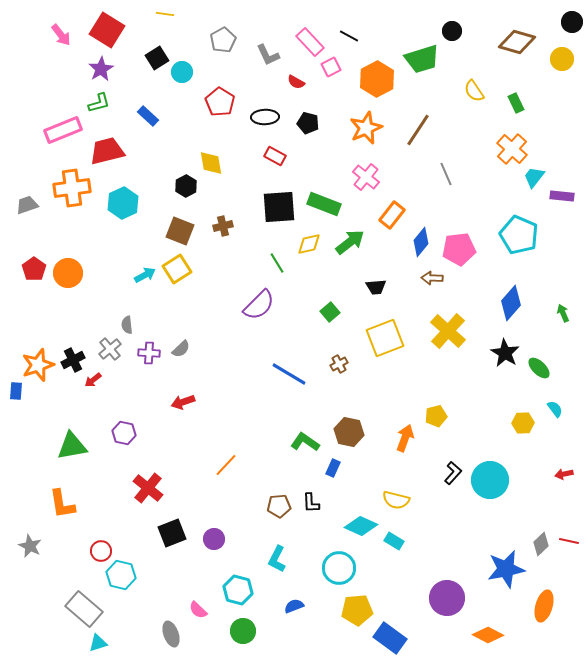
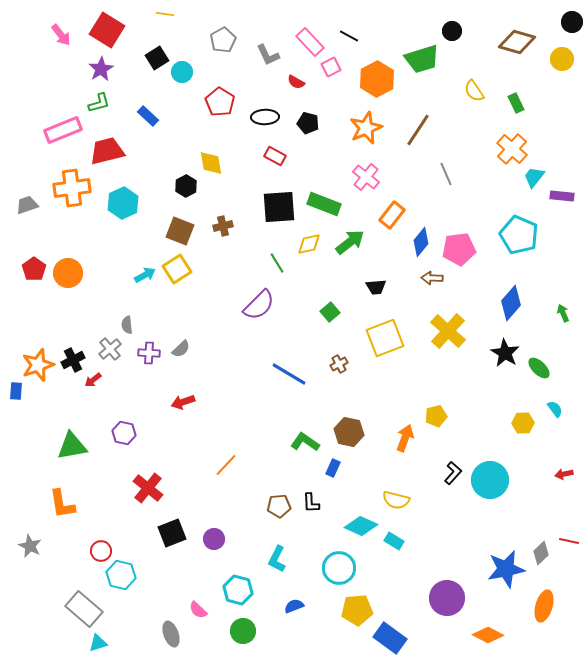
gray diamond at (541, 544): moved 9 px down
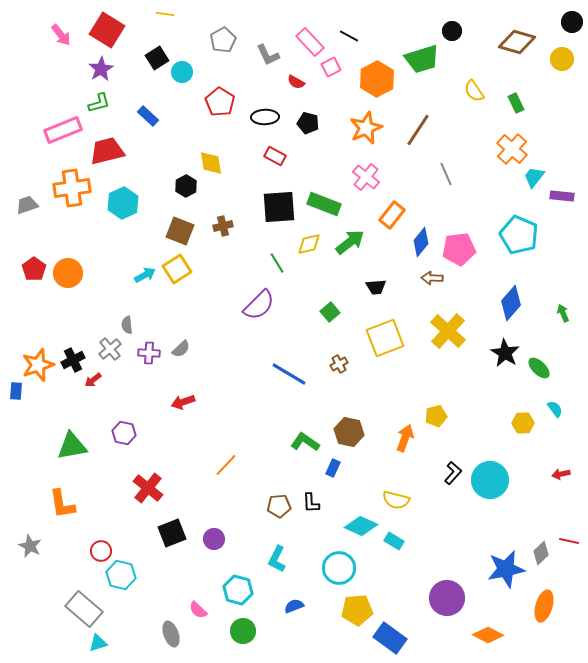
red arrow at (564, 474): moved 3 px left
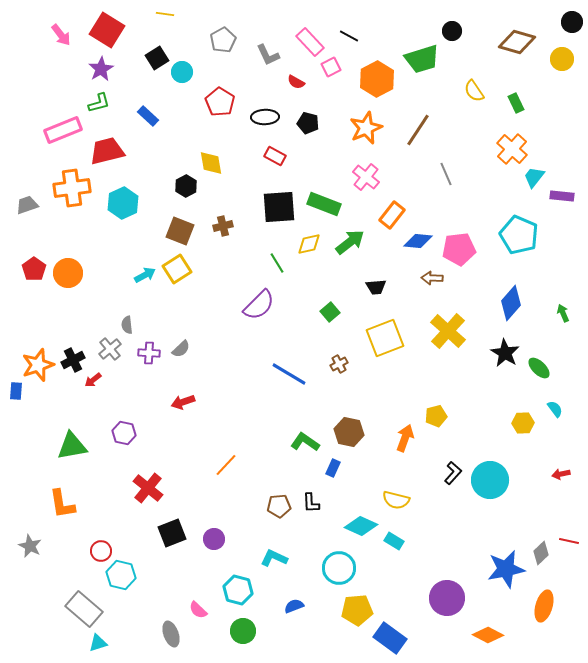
blue diamond at (421, 242): moved 3 px left, 1 px up; rotated 56 degrees clockwise
cyan L-shape at (277, 559): moved 3 px left, 1 px up; rotated 88 degrees clockwise
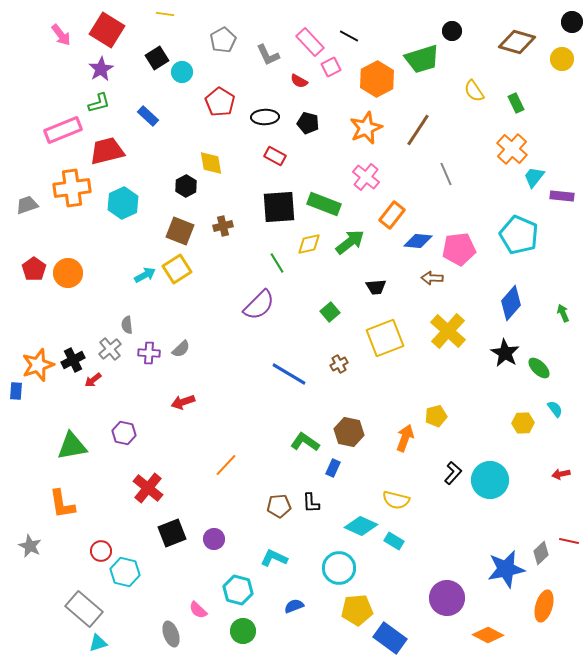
red semicircle at (296, 82): moved 3 px right, 1 px up
cyan hexagon at (121, 575): moved 4 px right, 3 px up
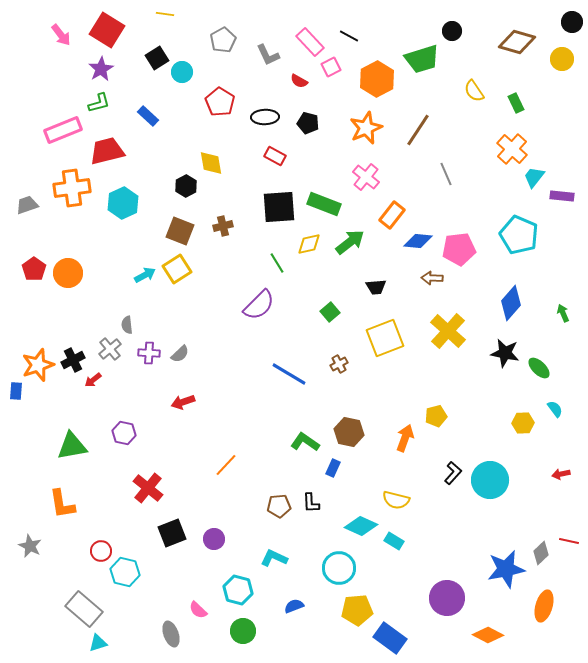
gray semicircle at (181, 349): moved 1 px left, 5 px down
black star at (505, 353): rotated 20 degrees counterclockwise
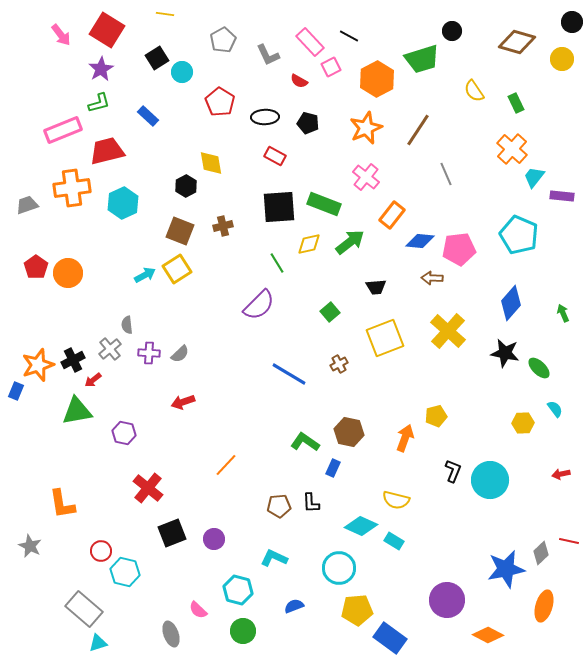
blue diamond at (418, 241): moved 2 px right
red pentagon at (34, 269): moved 2 px right, 2 px up
blue rectangle at (16, 391): rotated 18 degrees clockwise
green triangle at (72, 446): moved 5 px right, 35 px up
black L-shape at (453, 473): moved 2 px up; rotated 20 degrees counterclockwise
purple circle at (447, 598): moved 2 px down
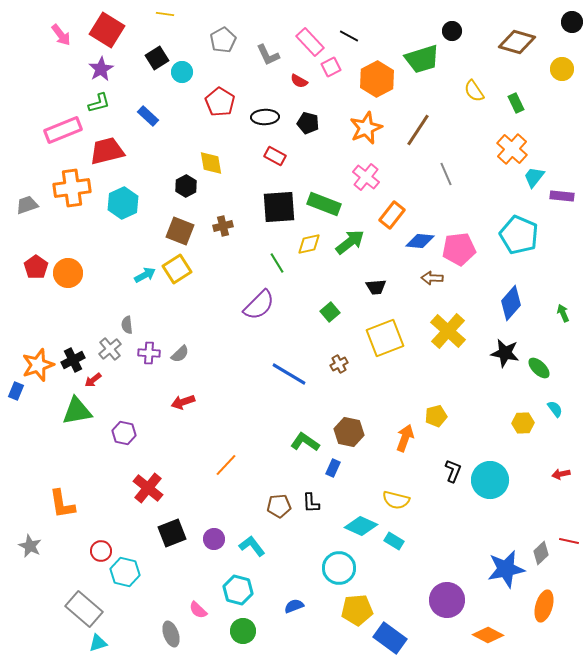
yellow circle at (562, 59): moved 10 px down
cyan L-shape at (274, 558): moved 22 px left, 12 px up; rotated 28 degrees clockwise
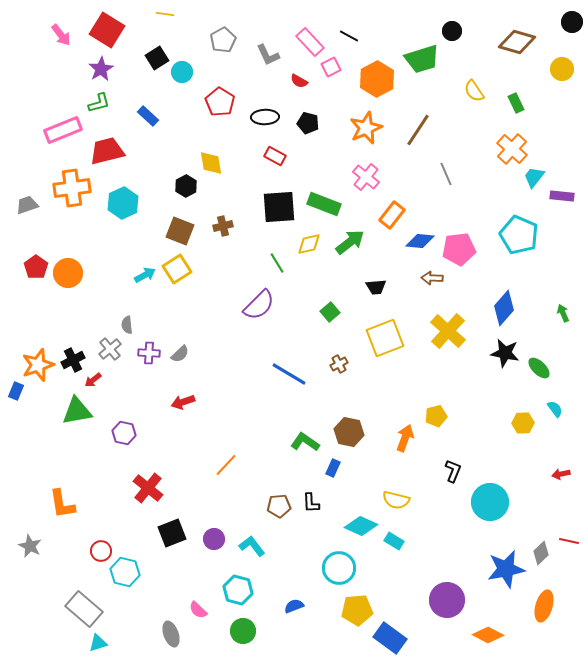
blue diamond at (511, 303): moved 7 px left, 5 px down
cyan circle at (490, 480): moved 22 px down
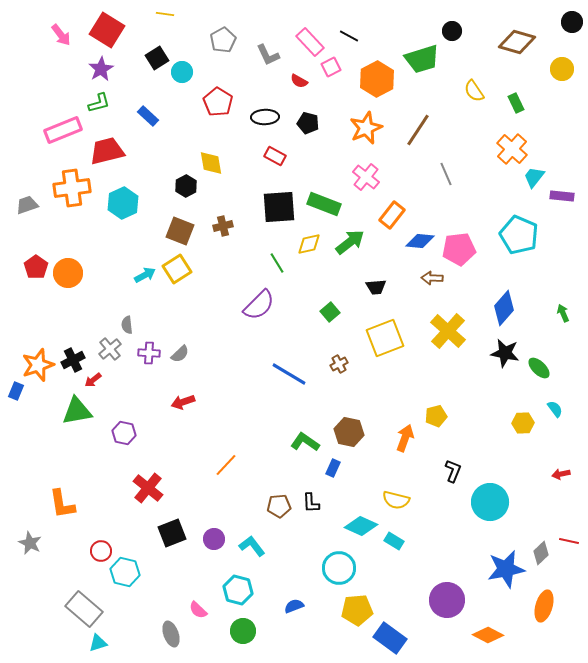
red pentagon at (220, 102): moved 2 px left
gray star at (30, 546): moved 3 px up
